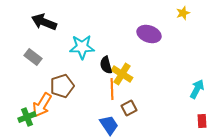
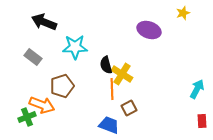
purple ellipse: moved 4 px up
cyan star: moved 7 px left
orange arrow: rotated 100 degrees counterclockwise
blue trapezoid: rotated 35 degrees counterclockwise
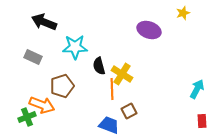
gray rectangle: rotated 12 degrees counterclockwise
black semicircle: moved 7 px left, 1 px down
brown square: moved 3 px down
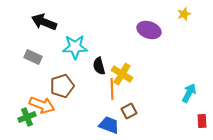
yellow star: moved 1 px right, 1 px down
cyan arrow: moved 8 px left, 4 px down
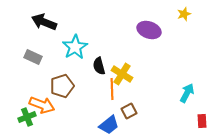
cyan star: rotated 30 degrees counterclockwise
cyan arrow: moved 2 px left
blue trapezoid: rotated 120 degrees clockwise
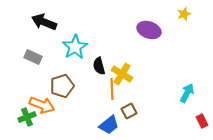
red rectangle: rotated 24 degrees counterclockwise
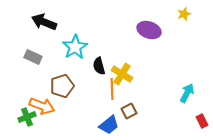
orange arrow: moved 1 px down
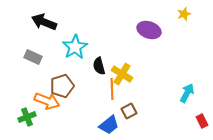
orange arrow: moved 5 px right, 5 px up
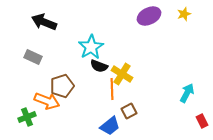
purple ellipse: moved 14 px up; rotated 45 degrees counterclockwise
cyan star: moved 16 px right
black semicircle: rotated 54 degrees counterclockwise
blue trapezoid: moved 1 px right, 1 px down
